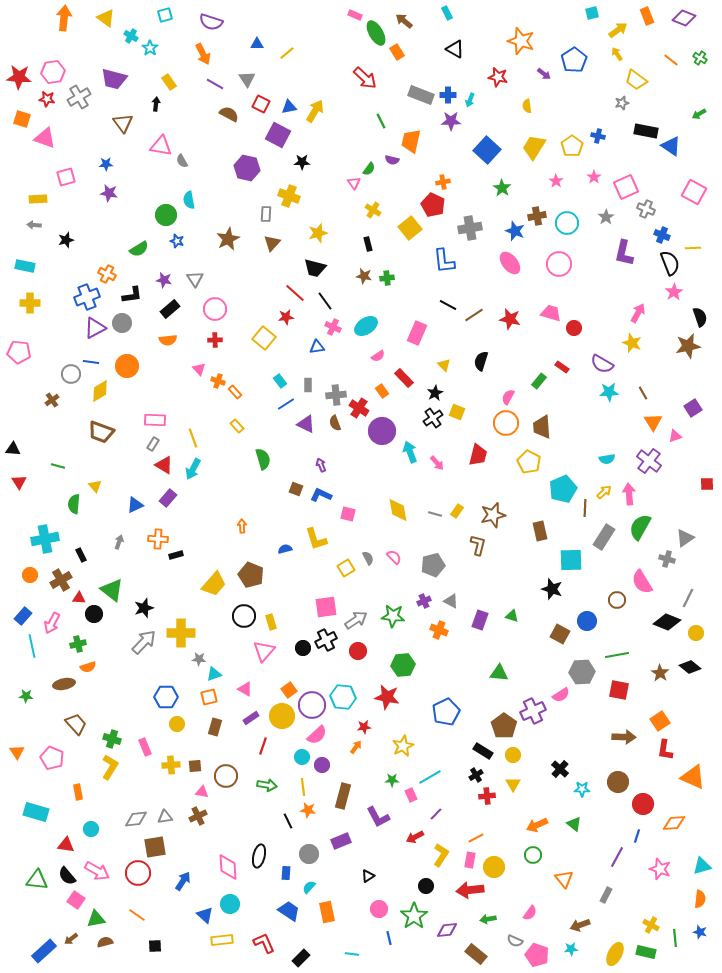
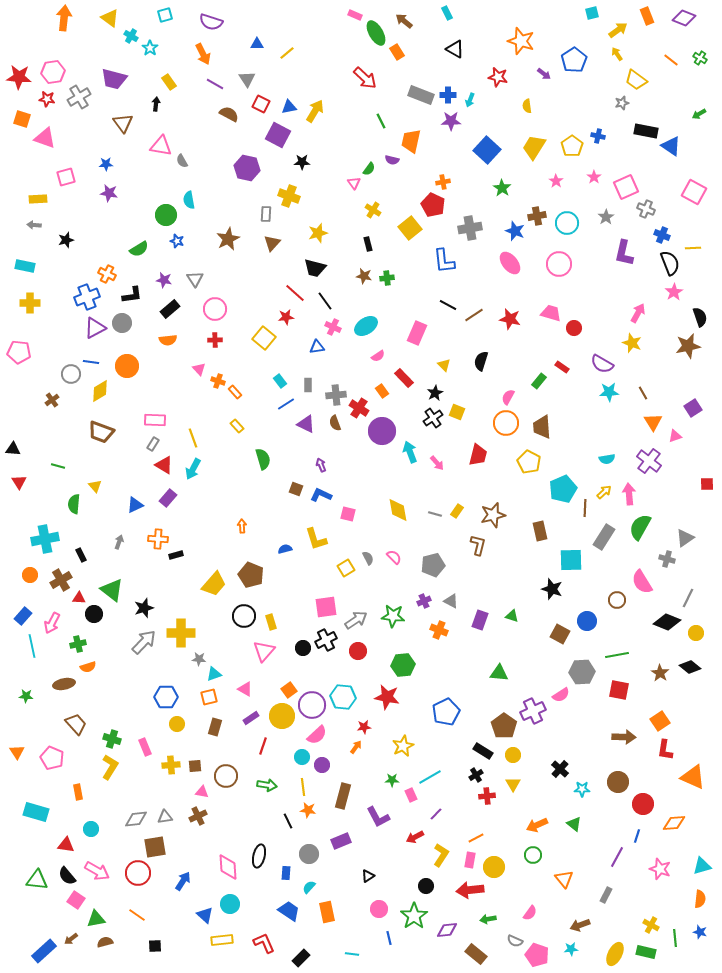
yellow triangle at (106, 18): moved 4 px right
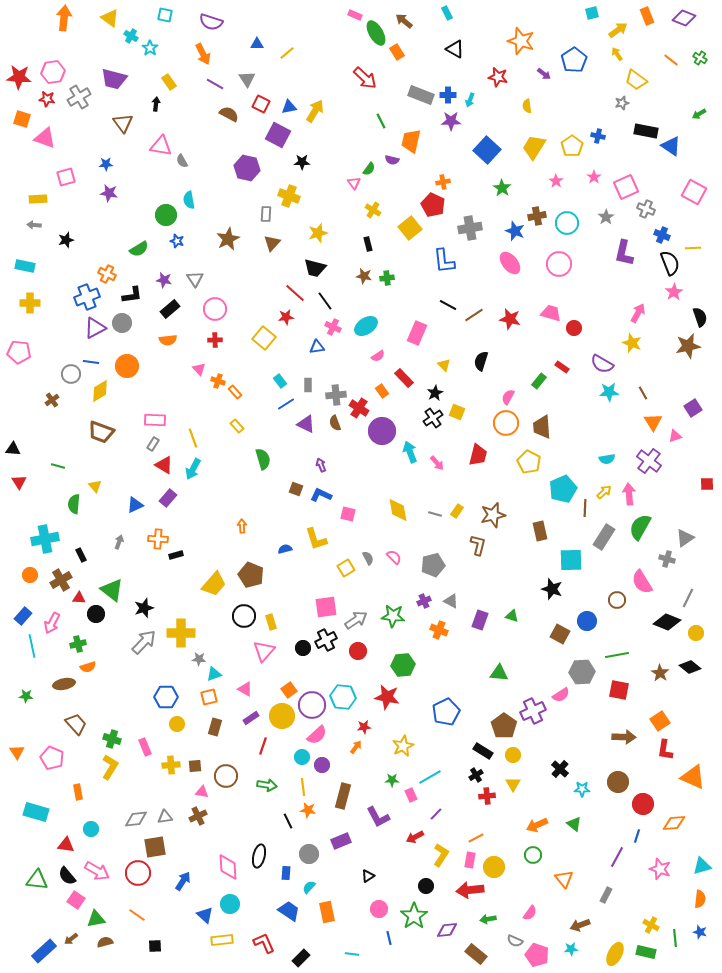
cyan square at (165, 15): rotated 28 degrees clockwise
black circle at (94, 614): moved 2 px right
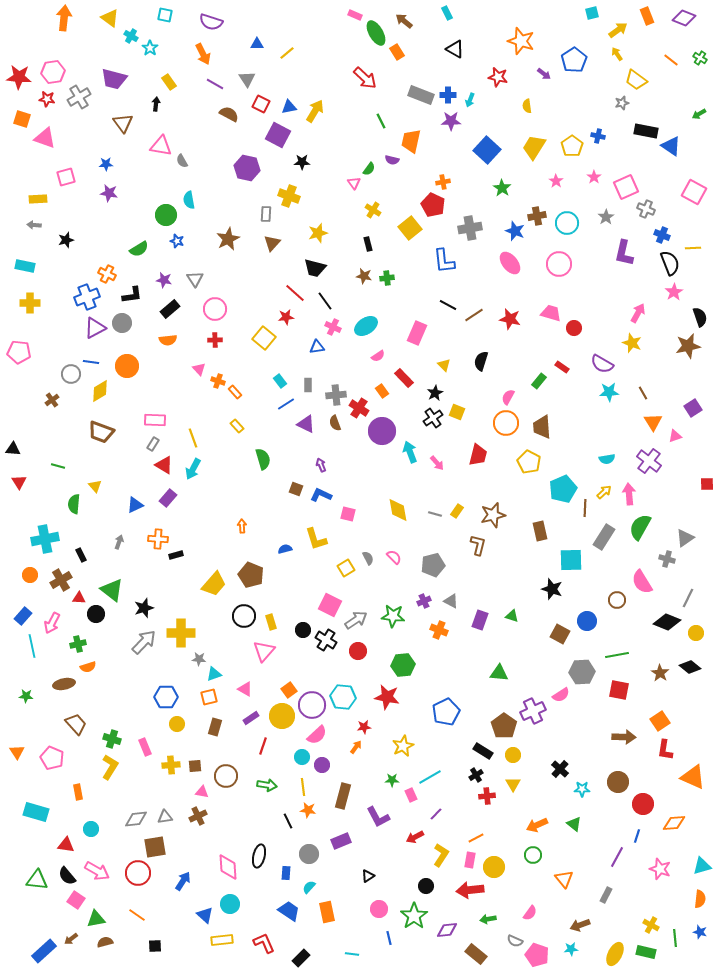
pink square at (326, 607): moved 4 px right, 2 px up; rotated 35 degrees clockwise
black cross at (326, 640): rotated 30 degrees counterclockwise
black circle at (303, 648): moved 18 px up
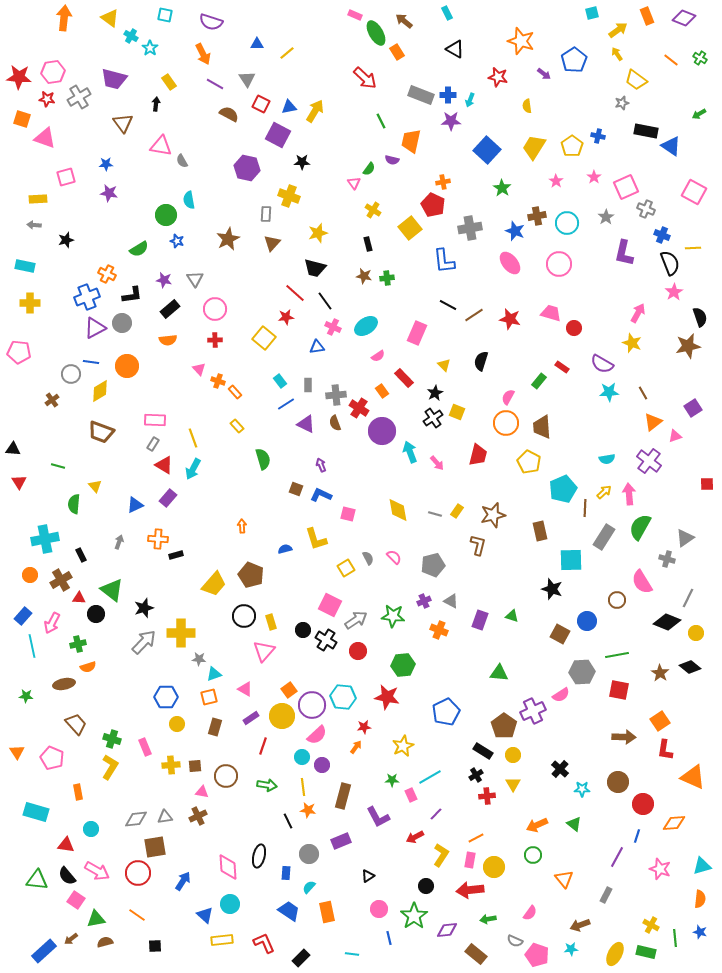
orange triangle at (653, 422): rotated 24 degrees clockwise
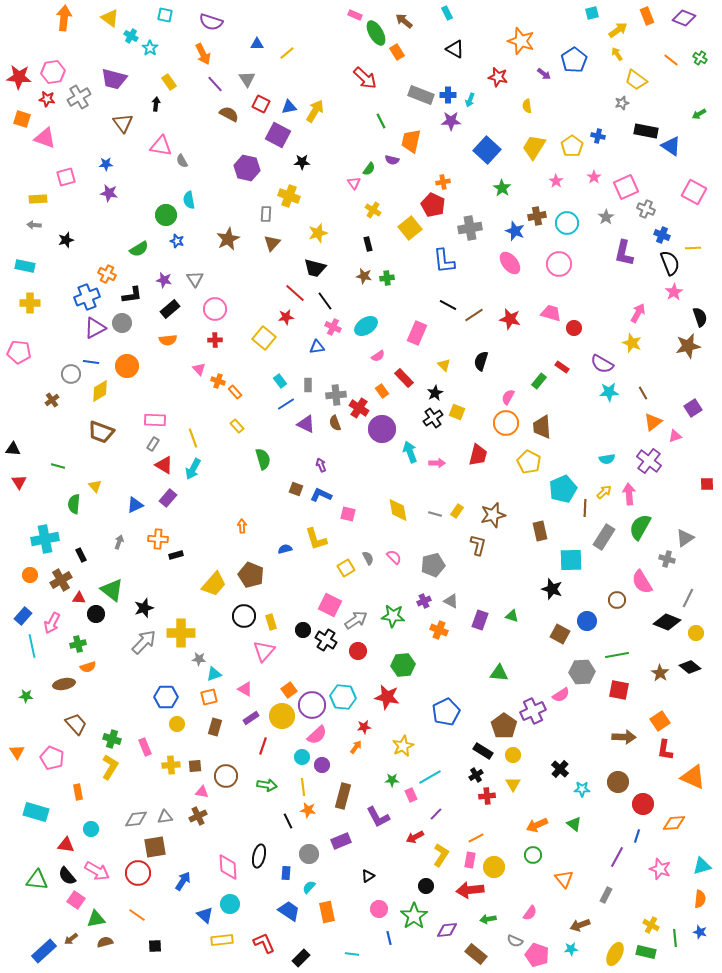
purple line at (215, 84): rotated 18 degrees clockwise
purple circle at (382, 431): moved 2 px up
pink arrow at (437, 463): rotated 49 degrees counterclockwise
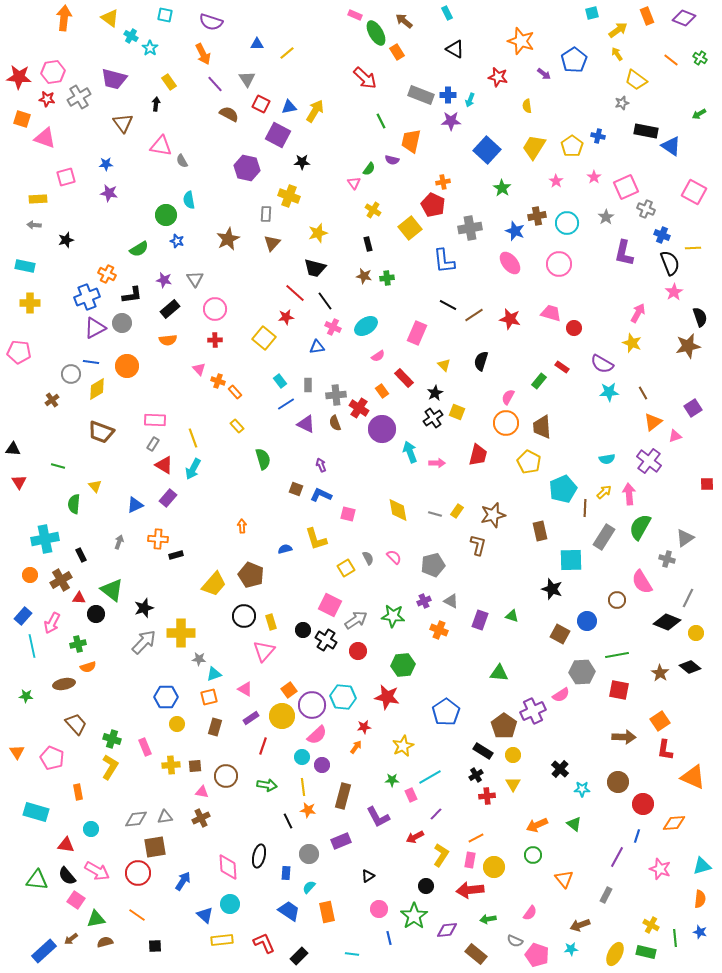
yellow diamond at (100, 391): moved 3 px left, 2 px up
blue pentagon at (446, 712): rotated 8 degrees counterclockwise
brown cross at (198, 816): moved 3 px right, 2 px down
black rectangle at (301, 958): moved 2 px left, 2 px up
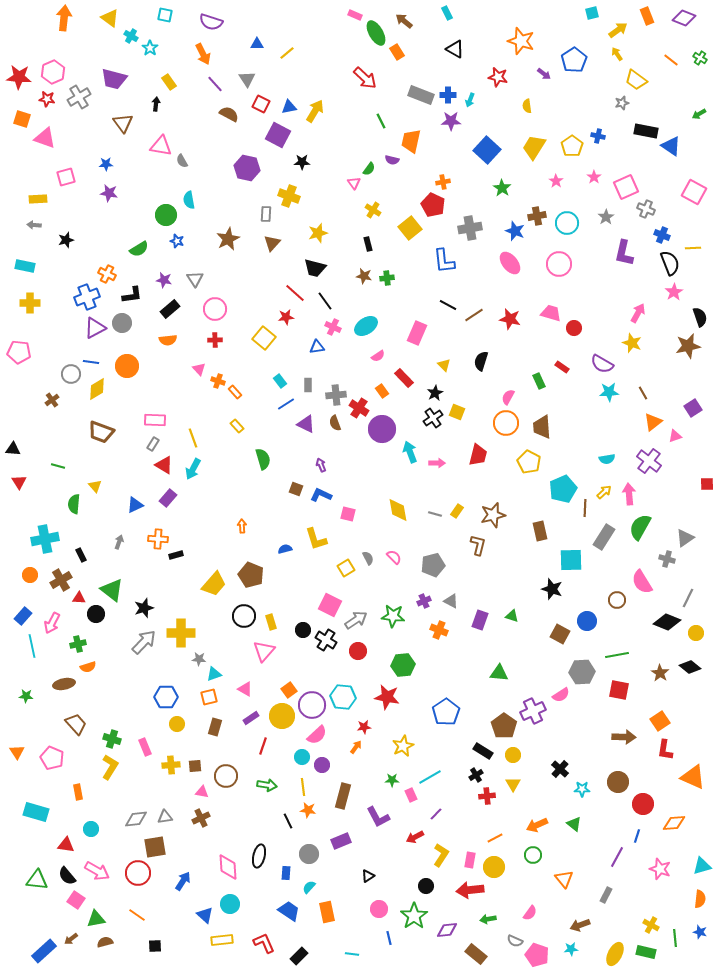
pink hexagon at (53, 72): rotated 15 degrees counterclockwise
green rectangle at (539, 381): rotated 63 degrees counterclockwise
orange line at (476, 838): moved 19 px right
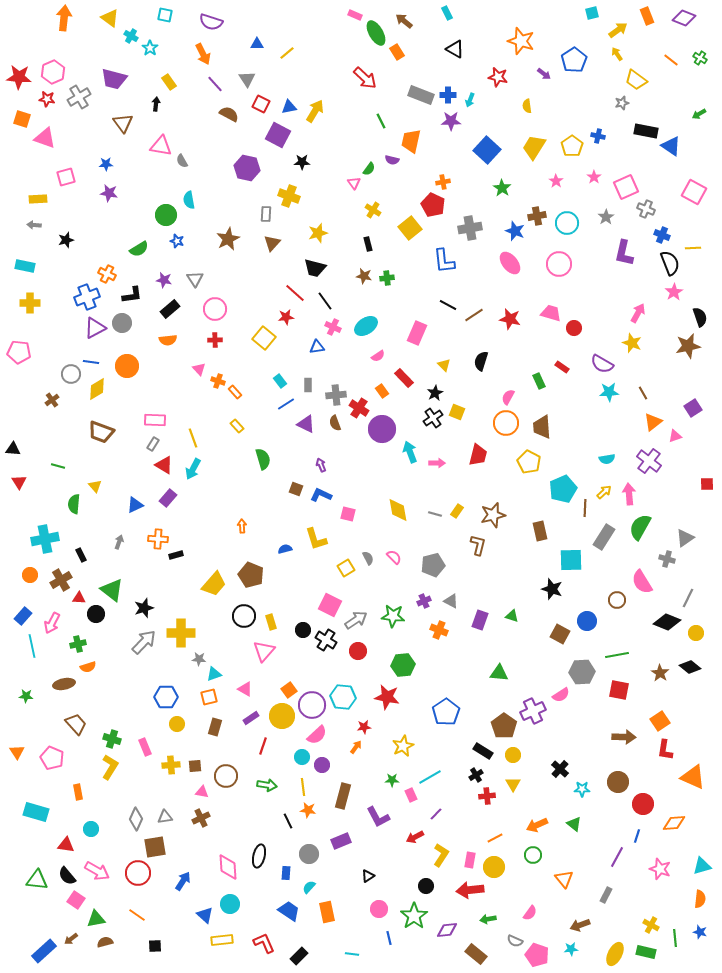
gray diamond at (136, 819): rotated 60 degrees counterclockwise
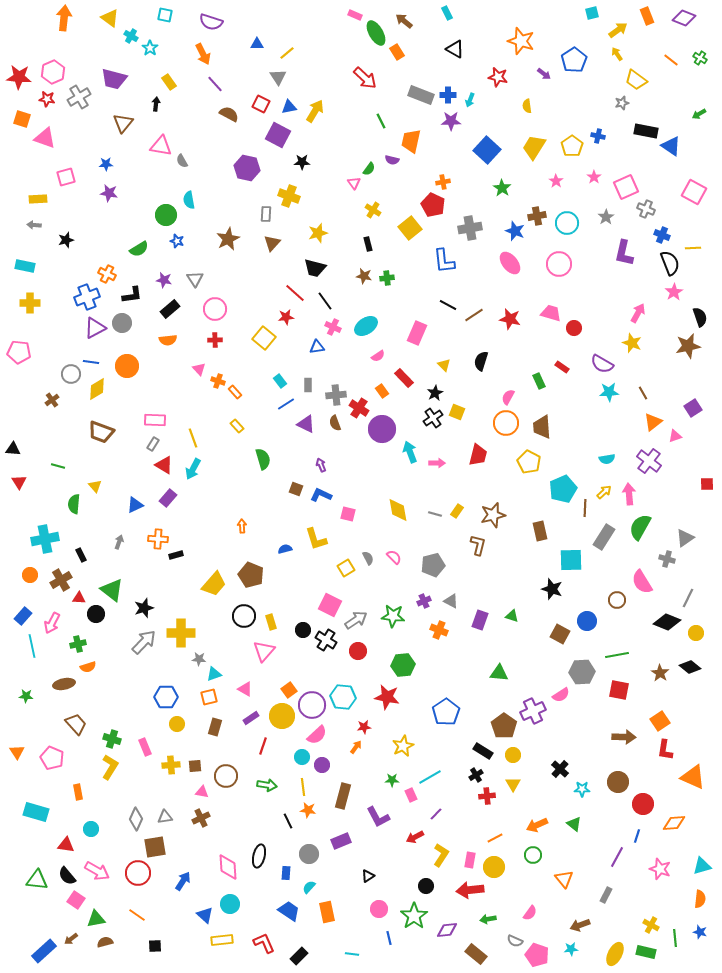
gray triangle at (247, 79): moved 31 px right, 2 px up
brown triangle at (123, 123): rotated 15 degrees clockwise
